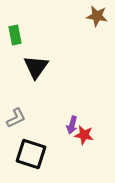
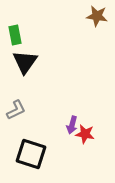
black triangle: moved 11 px left, 5 px up
gray L-shape: moved 8 px up
red star: moved 1 px right, 1 px up
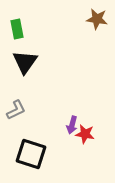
brown star: moved 3 px down
green rectangle: moved 2 px right, 6 px up
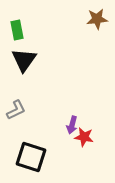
brown star: rotated 15 degrees counterclockwise
green rectangle: moved 1 px down
black triangle: moved 1 px left, 2 px up
red star: moved 1 px left, 3 px down
black square: moved 3 px down
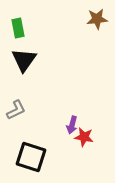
green rectangle: moved 1 px right, 2 px up
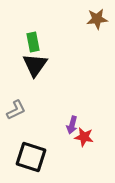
green rectangle: moved 15 px right, 14 px down
black triangle: moved 11 px right, 5 px down
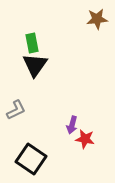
green rectangle: moved 1 px left, 1 px down
red star: moved 1 px right, 2 px down
black square: moved 2 px down; rotated 16 degrees clockwise
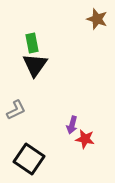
brown star: rotated 25 degrees clockwise
black square: moved 2 px left
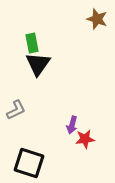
black triangle: moved 3 px right, 1 px up
red star: rotated 18 degrees counterclockwise
black square: moved 4 px down; rotated 16 degrees counterclockwise
